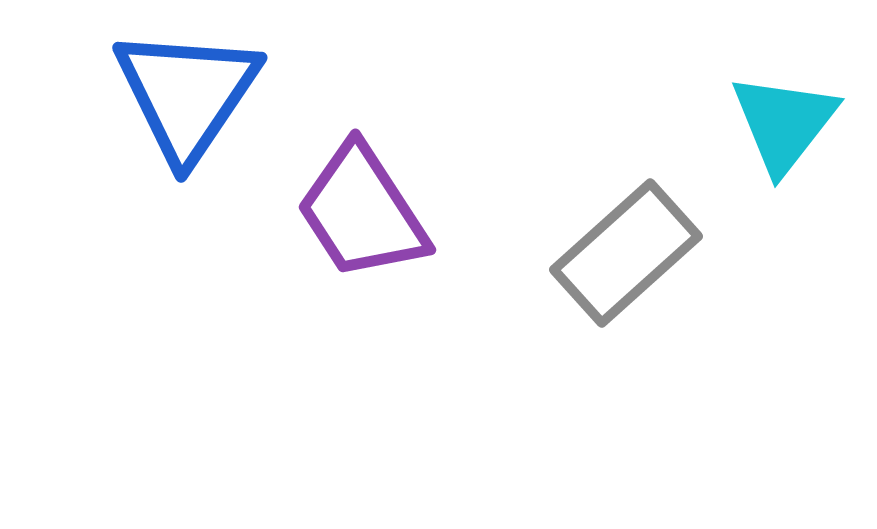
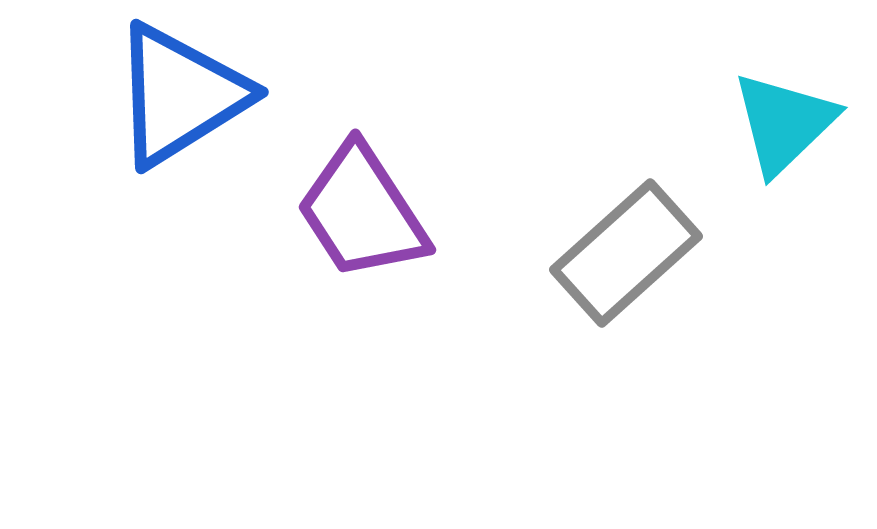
blue triangle: moved 7 px left, 1 px down; rotated 24 degrees clockwise
cyan triangle: rotated 8 degrees clockwise
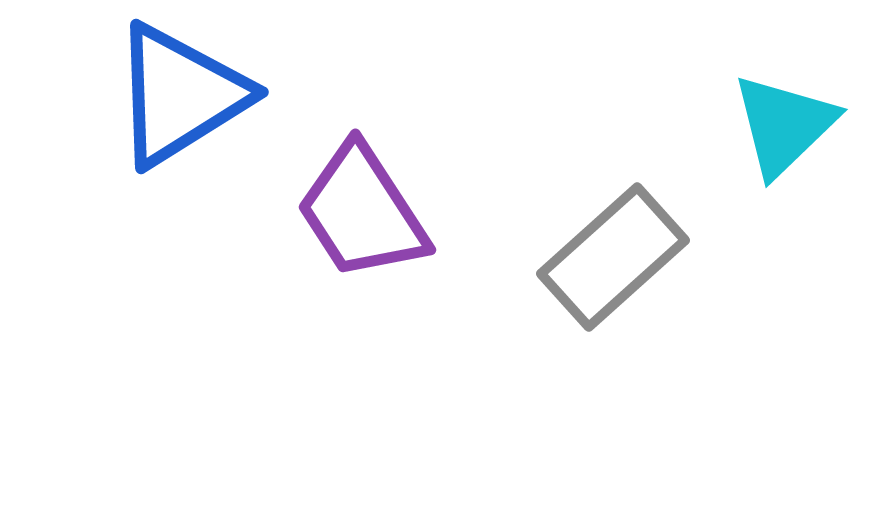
cyan triangle: moved 2 px down
gray rectangle: moved 13 px left, 4 px down
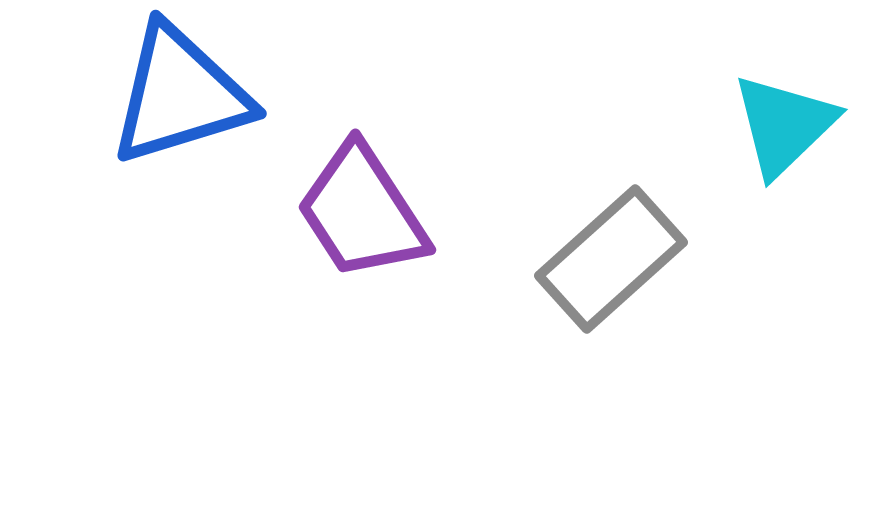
blue triangle: rotated 15 degrees clockwise
gray rectangle: moved 2 px left, 2 px down
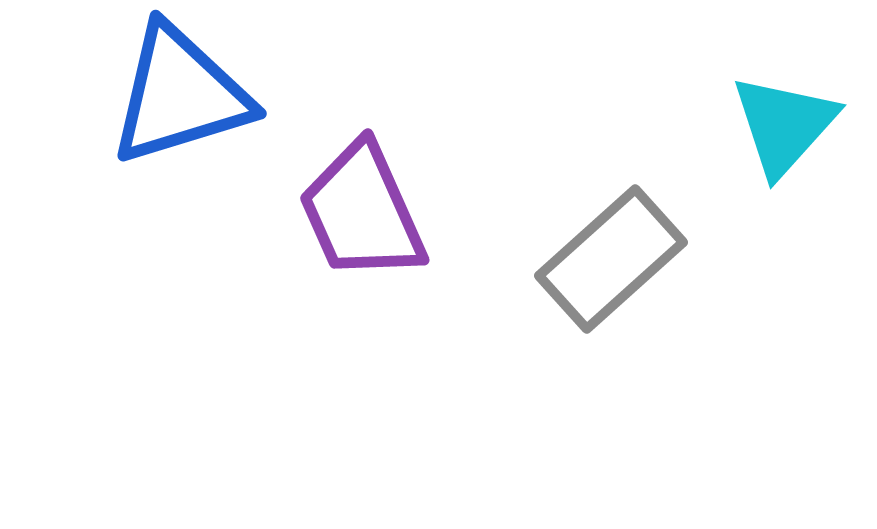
cyan triangle: rotated 4 degrees counterclockwise
purple trapezoid: rotated 9 degrees clockwise
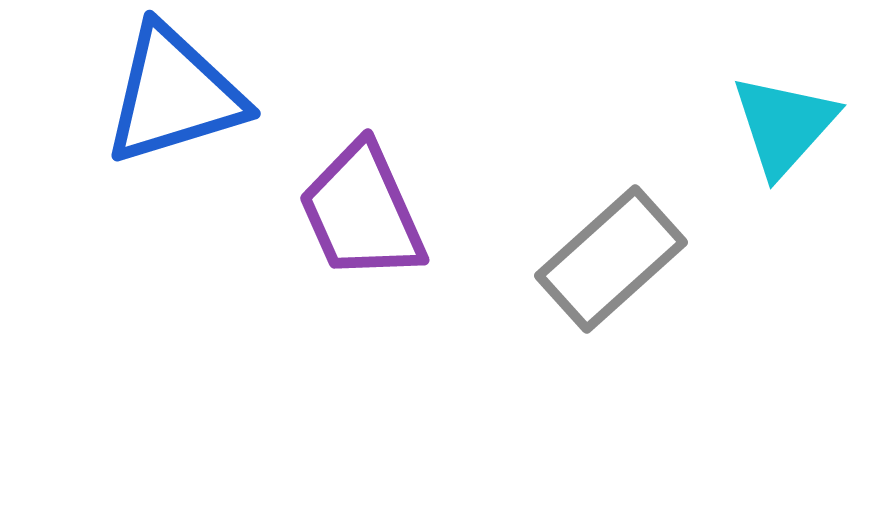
blue triangle: moved 6 px left
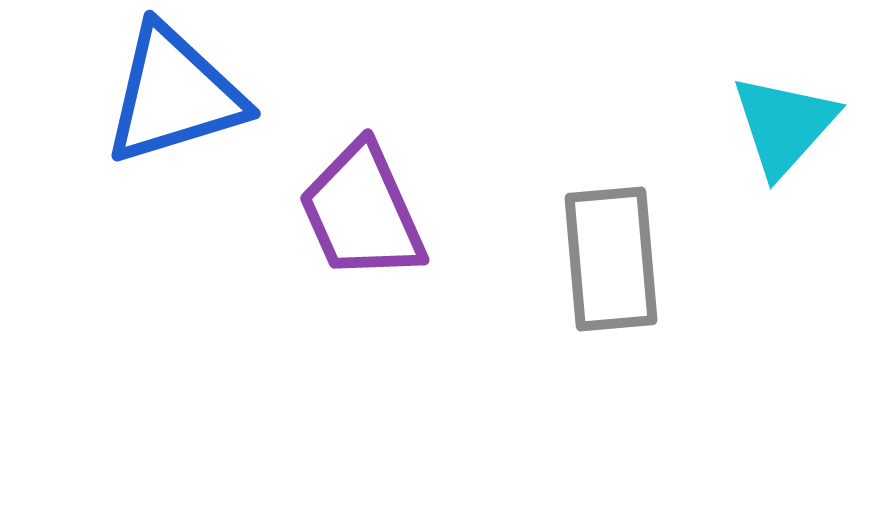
gray rectangle: rotated 53 degrees counterclockwise
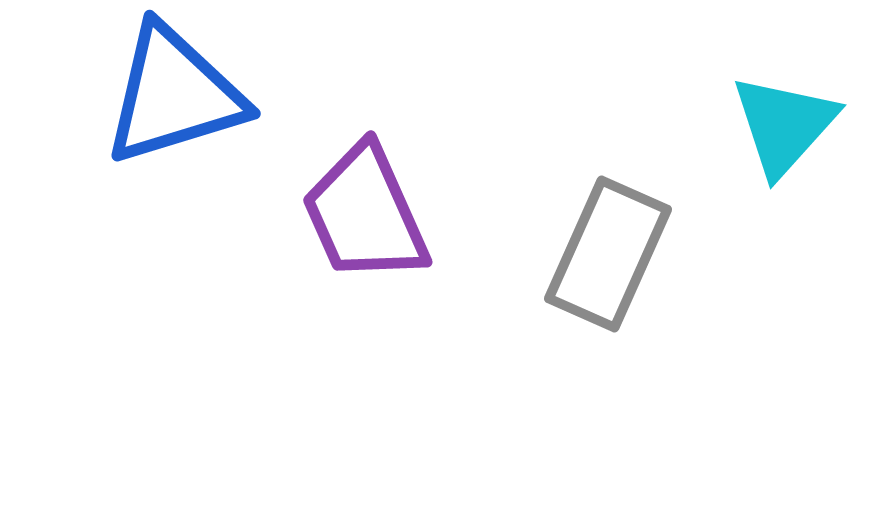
purple trapezoid: moved 3 px right, 2 px down
gray rectangle: moved 3 px left, 5 px up; rotated 29 degrees clockwise
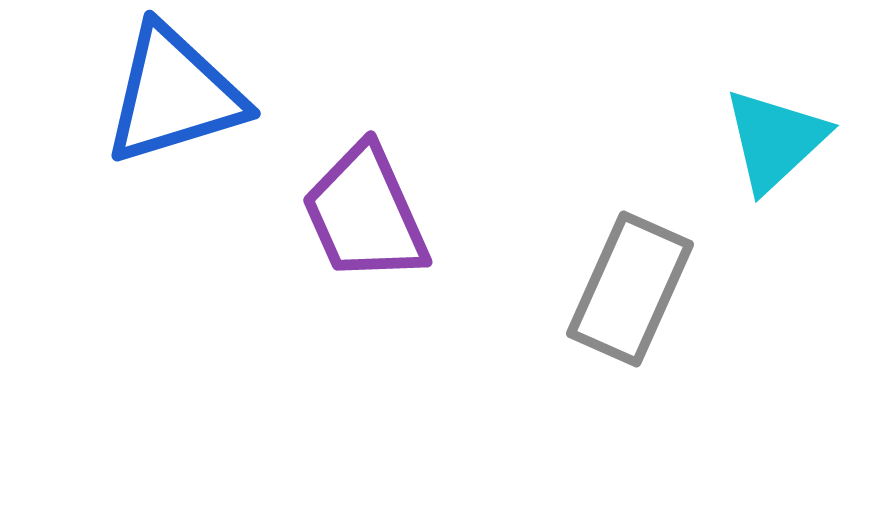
cyan triangle: moved 9 px left, 15 px down; rotated 5 degrees clockwise
gray rectangle: moved 22 px right, 35 px down
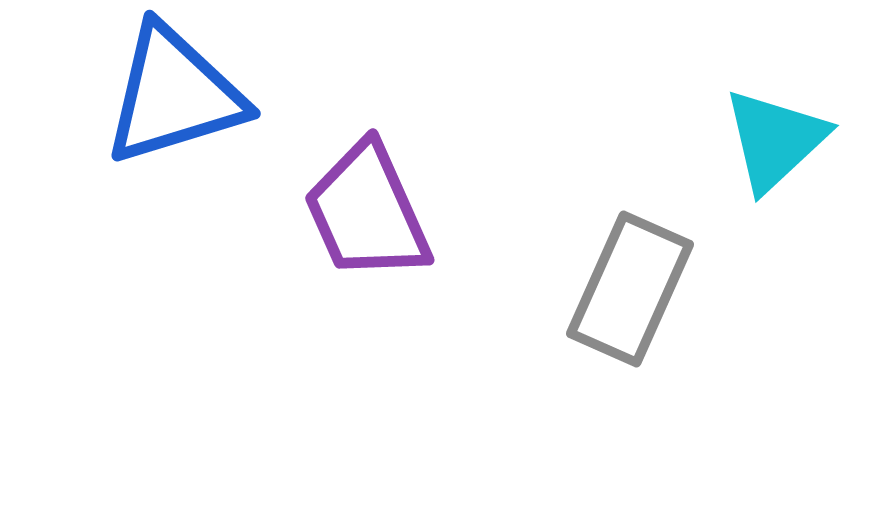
purple trapezoid: moved 2 px right, 2 px up
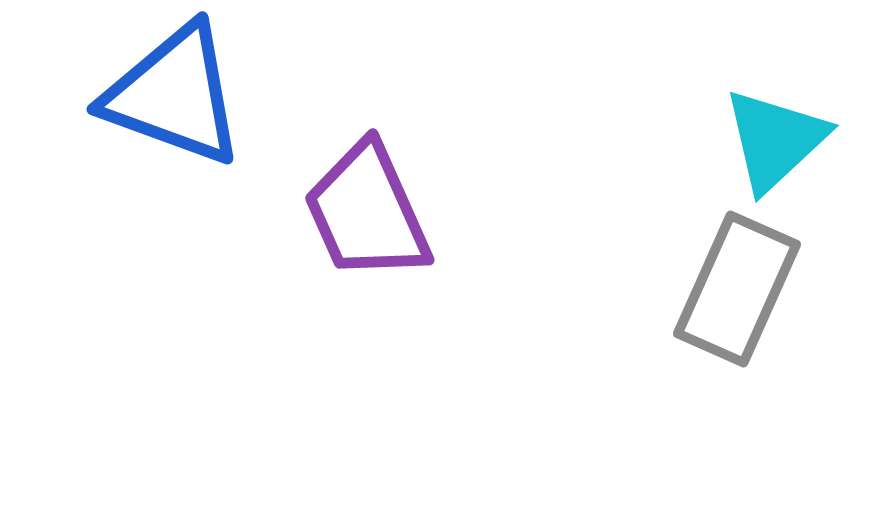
blue triangle: rotated 37 degrees clockwise
gray rectangle: moved 107 px right
